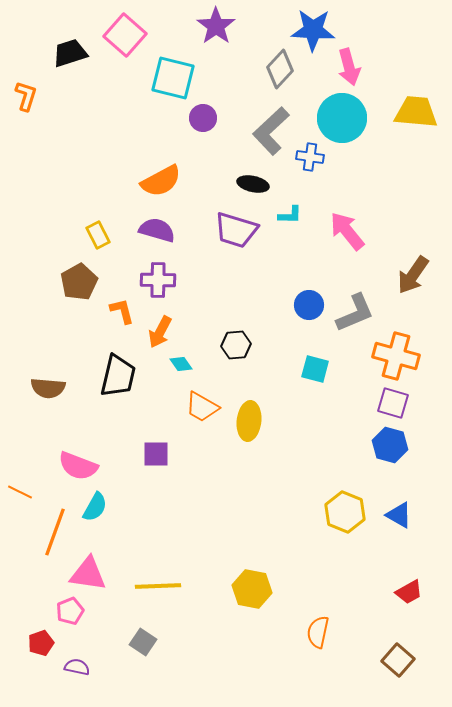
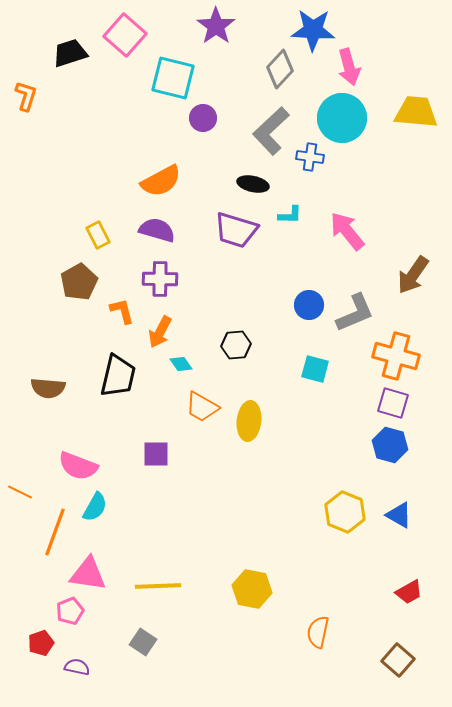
purple cross at (158, 280): moved 2 px right, 1 px up
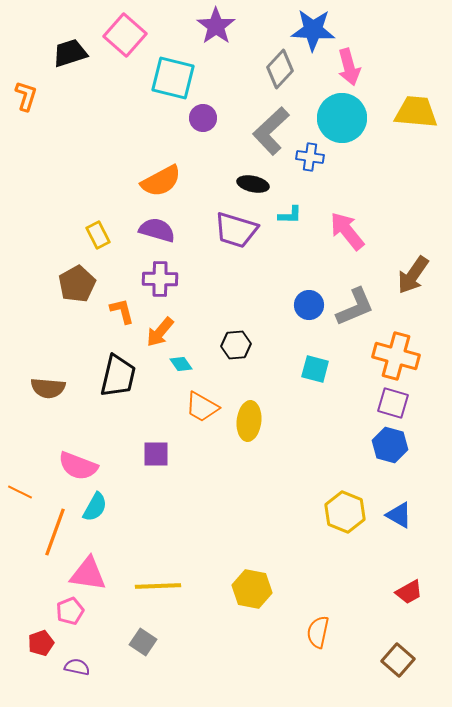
brown pentagon at (79, 282): moved 2 px left, 2 px down
gray L-shape at (355, 313): moved 6 px up
orange arrow at (160, 332): rotated 12 degrees clockwise
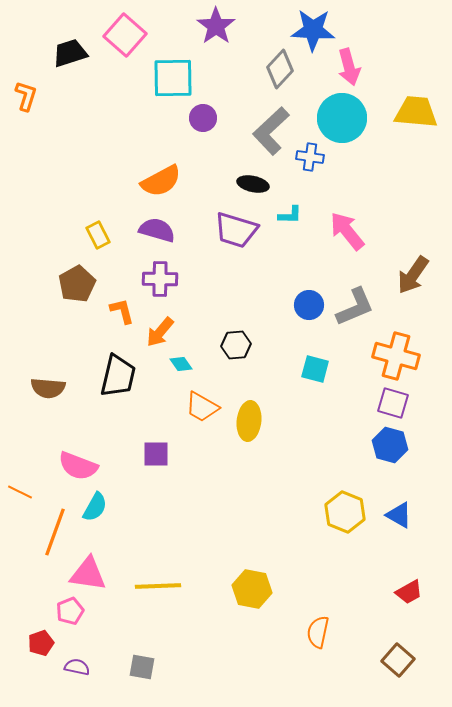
cyan square at (173, 78): rotated 15 degrees counterclockwise
gray square at (143, 642): moved 1 px left, 25 px down; rotated 24 degrees counterclockwise
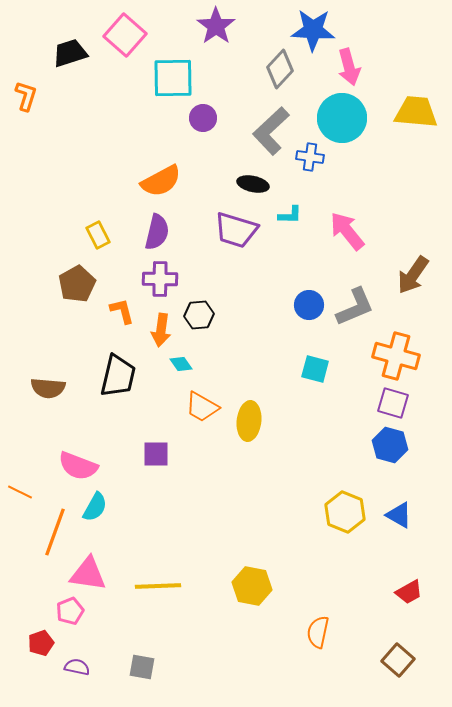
purple semicircle at (157, 230): moved 2 px down; rotated 87 degrees clockwise
orange arrow at (160, 332): moved 1 px right, 2 px up; rotated 32 degrees counterclockwise
black hexagon at (236, 345): moved 37 px left, 30 px up
yellow hexagon at (252, 589): moved 3 px up
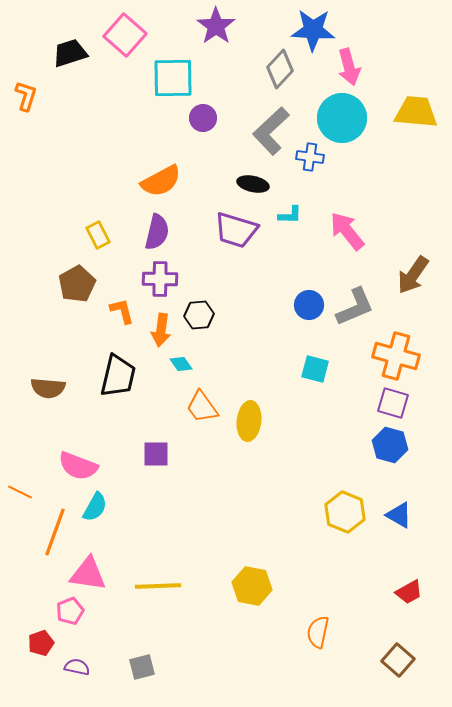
orange trapezoid at (202, 407): rotated 24 degrees clockwise
gray square at (142, 667): rotated 24 degrees counterclockwise
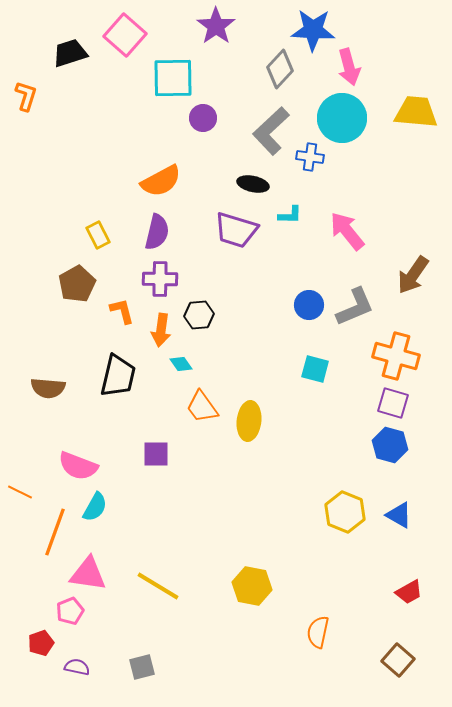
yellow line at (158, 586): rotated 33 degrees clockwise
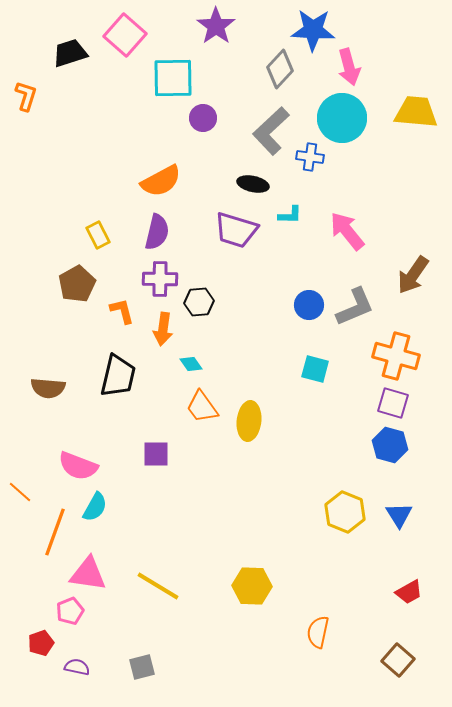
black hexagon at (199, 315): moved 13 px up
orange arrow at (161, 330): moved 2 px right, 1 px up
cyan diamond at (181, 364): moved 10 px right
orange line at (20, 492): rotated 15 degrees clockwise
blue triangle at (399, 515): rotated 28 degrees clockwise
yellow hexagon at (252, 586): rotated 9 degrees counterclockwise
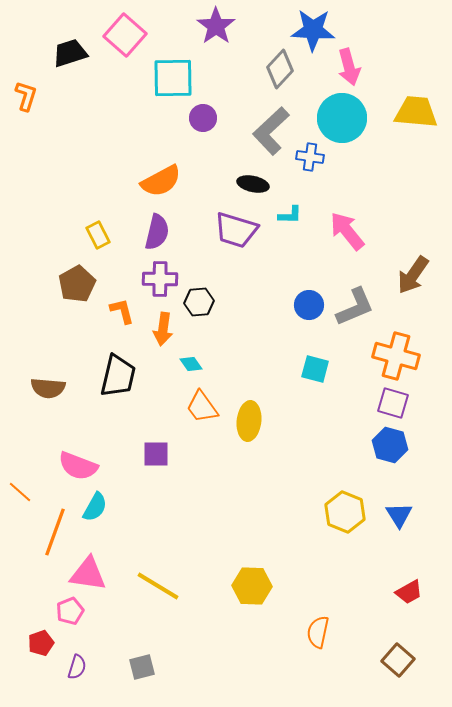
purple semicircle at (77, 667): rotated 95 degrees clockwise
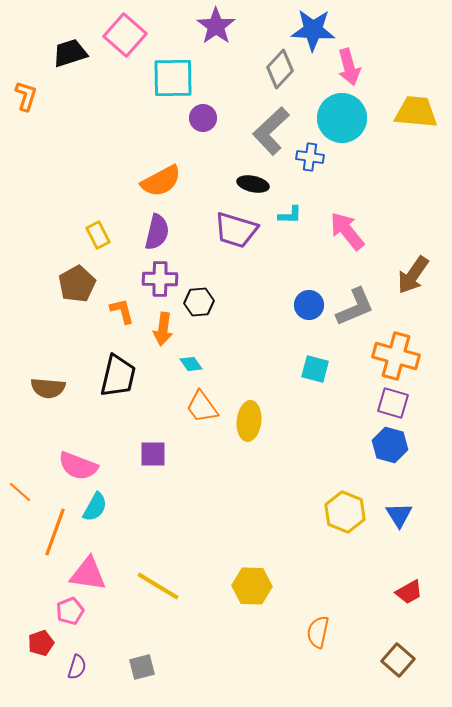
purple square at (156, 454): moved 3 px left
